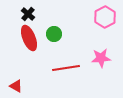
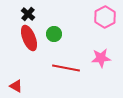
red line: rotated 20 degrees clockwise
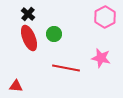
pink star: rotated 18 degrees clockwise
red triangle: rotated 24 degrees counterclockwise
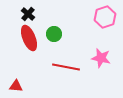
pink hexagon: rotated 10 degrees clockwise
red line: moved 1 px up
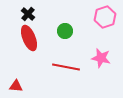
green circle: moved 11 px right, 3 px up
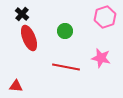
black cross: moved 6 px left
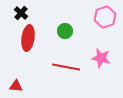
black cross: moved 1 px left, 1 px up
red ellipse: moved 1 px left; rotated 30 degrees clockwise
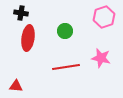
black cross: rotated 32 degrees counterclockwise
pink hexagon: moved 1 px left
red line: rotated 20 degrees counterclockwise
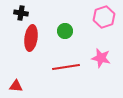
red ellipse: moved 3 px right
